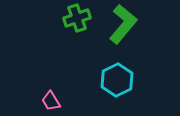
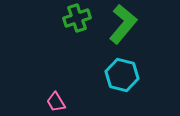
cyan hexagon: moved 5 px right, 5 px up; rotated 20 degrees counterclockwise
pink trapezoid: moved 5 px right, 1 px down
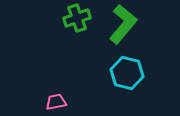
cyan hexagon: moved 5 px right, 2 px up
pink trapezoid: rotated 110 degrees clockwise
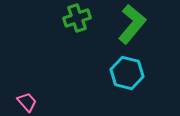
green L-shape: moved 9 px right
pink trapezoid: moved 29 px left; rotated 60 degrees clockwise
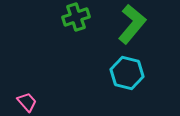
green cross: moved 1 px left, 1 px up
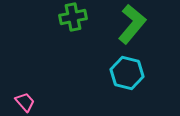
green cross: moved 3 px left; rotated 8 degrees clockwise
pink trapezoid: moved 2 px left
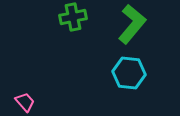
cyan hexagon: moved 2 px right; rotated 8 degrees counterclockwise
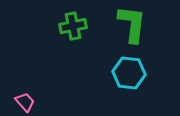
green cross: moved 9 px down
green L-shape: rotated 33 degrees counterclockwise
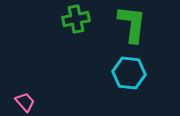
green cross: moved 3 px right, 7 px up
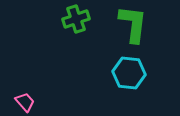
green cross: rotated 8 degrees counterclockwise
green L-shape: moved 1 px right
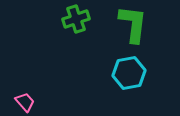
cyan hexagon: rotated 16 degrees counterclockwise
